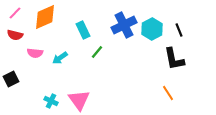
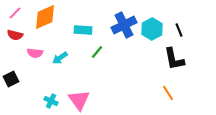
cyan rectangle: rotated 60 degrees counterclockwise
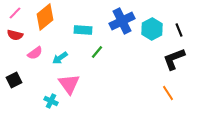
orange diamond: rotated 16 degrees counterclockwise
blue cross: moved 2 px left, 4 px up
pink semicircle: rotated 42 degrees counterclockwise
black L-shape: rotated 80 degrees clockwise
black square: moved 3 px right, 1 px down
pink triangle: moved 10 px left, 16 px up
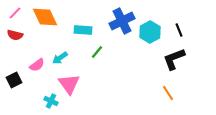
orange diamond: rotated 76 degrees counterclockwise
cyan hexagon: moved 2 px left, 3 px down
pink semicircle: moved 2 px right, 12 px down
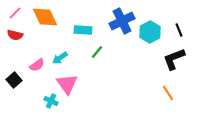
black square: rotated 14 degrees counterclockwise
pink triangle: moved 2 px left
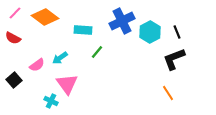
orange diamond: rotated 28 degrees counterclockwise
black line: moved 2 px left, 2 px down
red semicircle: moved 2 px left, 3 px down; rotated 14 degrees clockwise
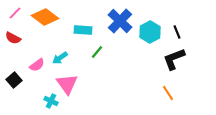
blue cross: moved 2 px left; rotated 20 degrees counterclockwise
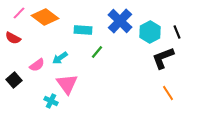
pink line: moved 4 px right
black L-shape: moved 11 px left, 1 px up
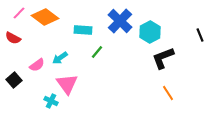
black line: moved 23 px right, 3 px down
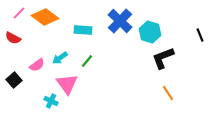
cyan hexagon: rotated 15 degrees counterclockwise
green line: moved 10 px left, 9 px down
